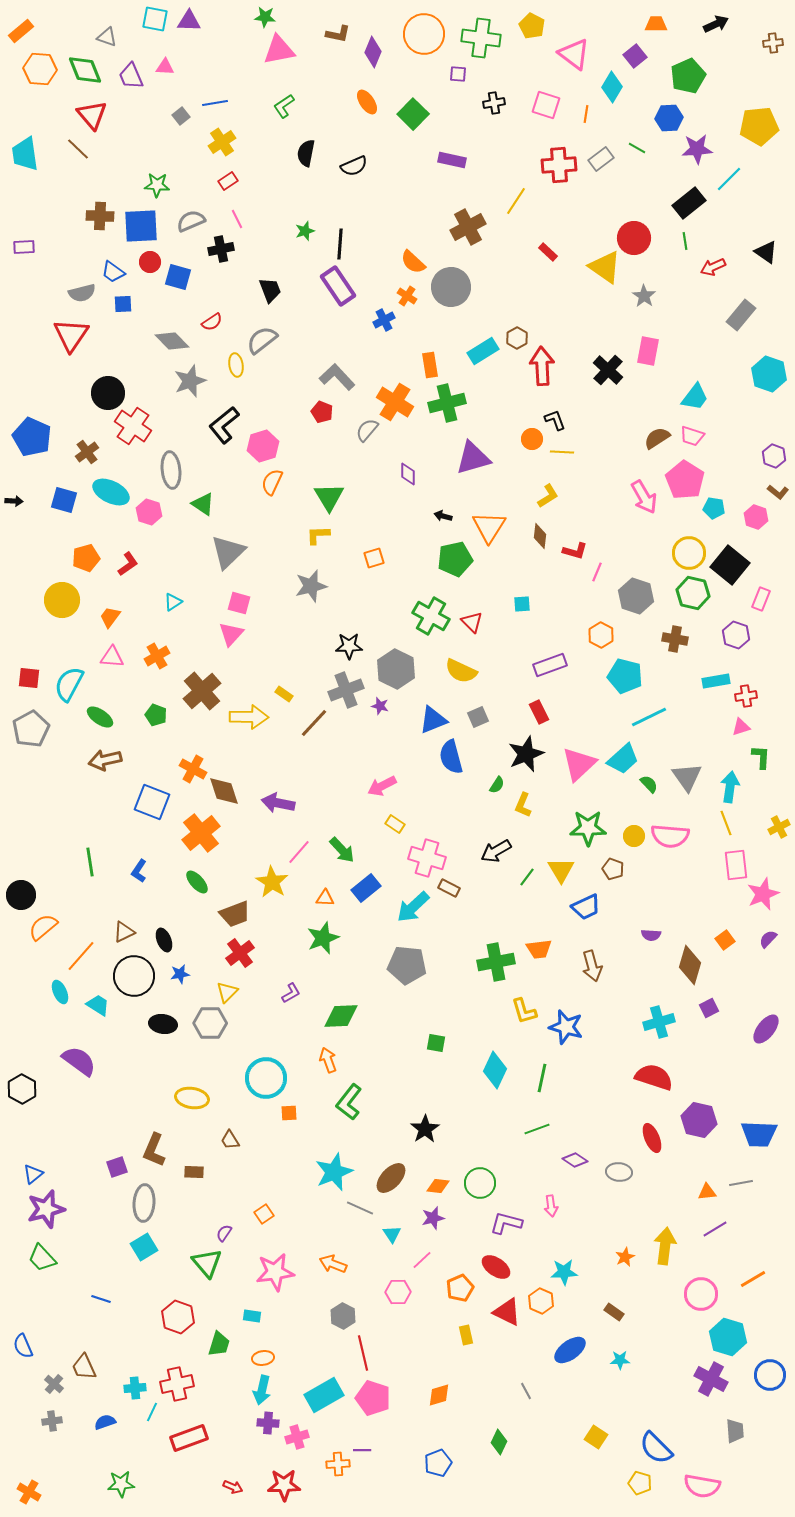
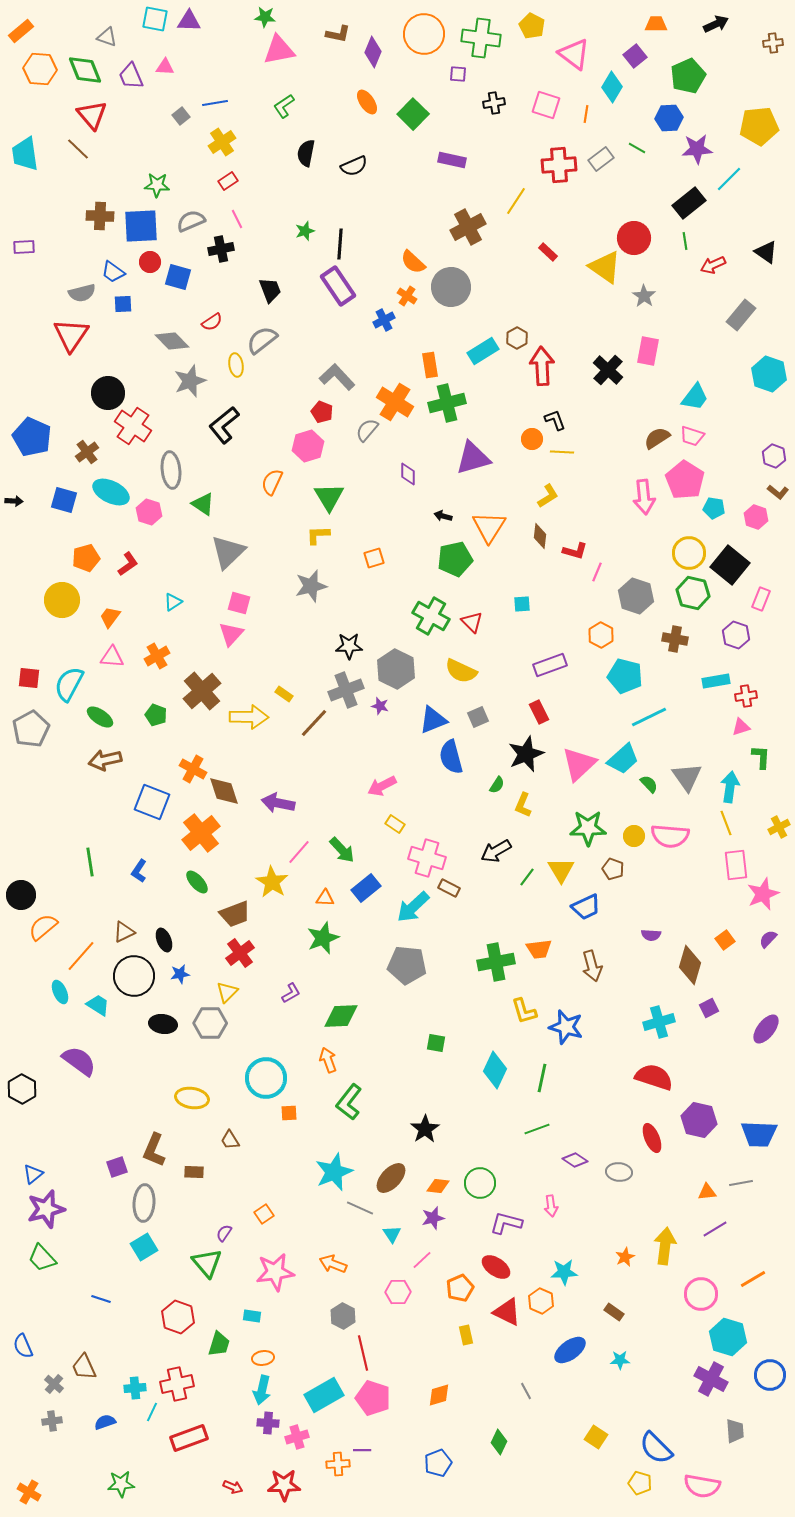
red arrow at (713, 267): moved 2 px up
pink hexagon at (263, 446): moved 45 px right
pink arrow at (644, 497): rotated 24 degrees clockwise
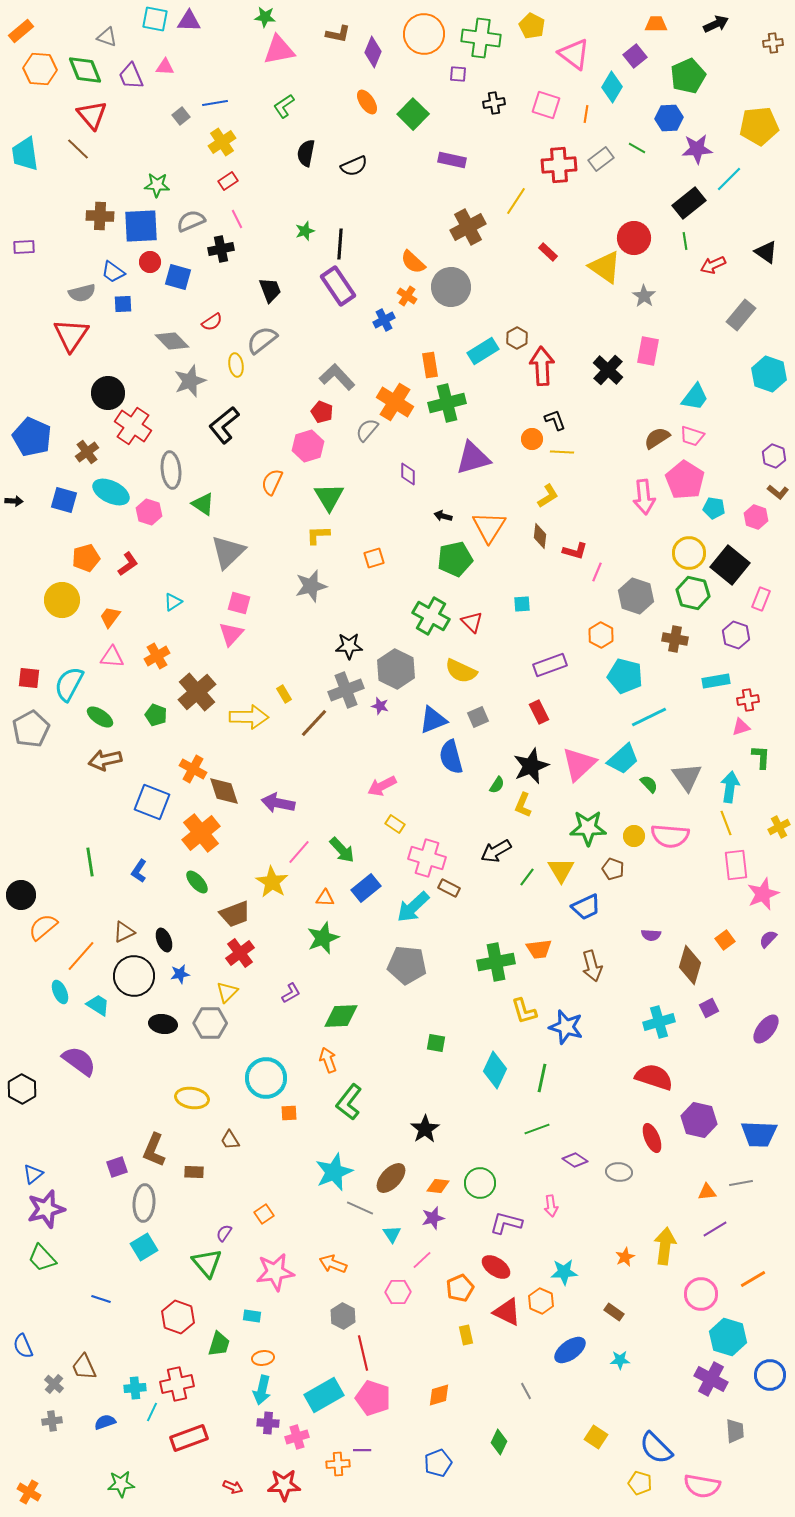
brown cross at (202, 691): moved 5 px left, 1 px down
yellow rectangle at (284, 694): rotated 24 degrees clockwise
red cross at (746, 696): moved 2 px right, 4 px down
black star at (526, 754): moved 5 px right, 12 px down
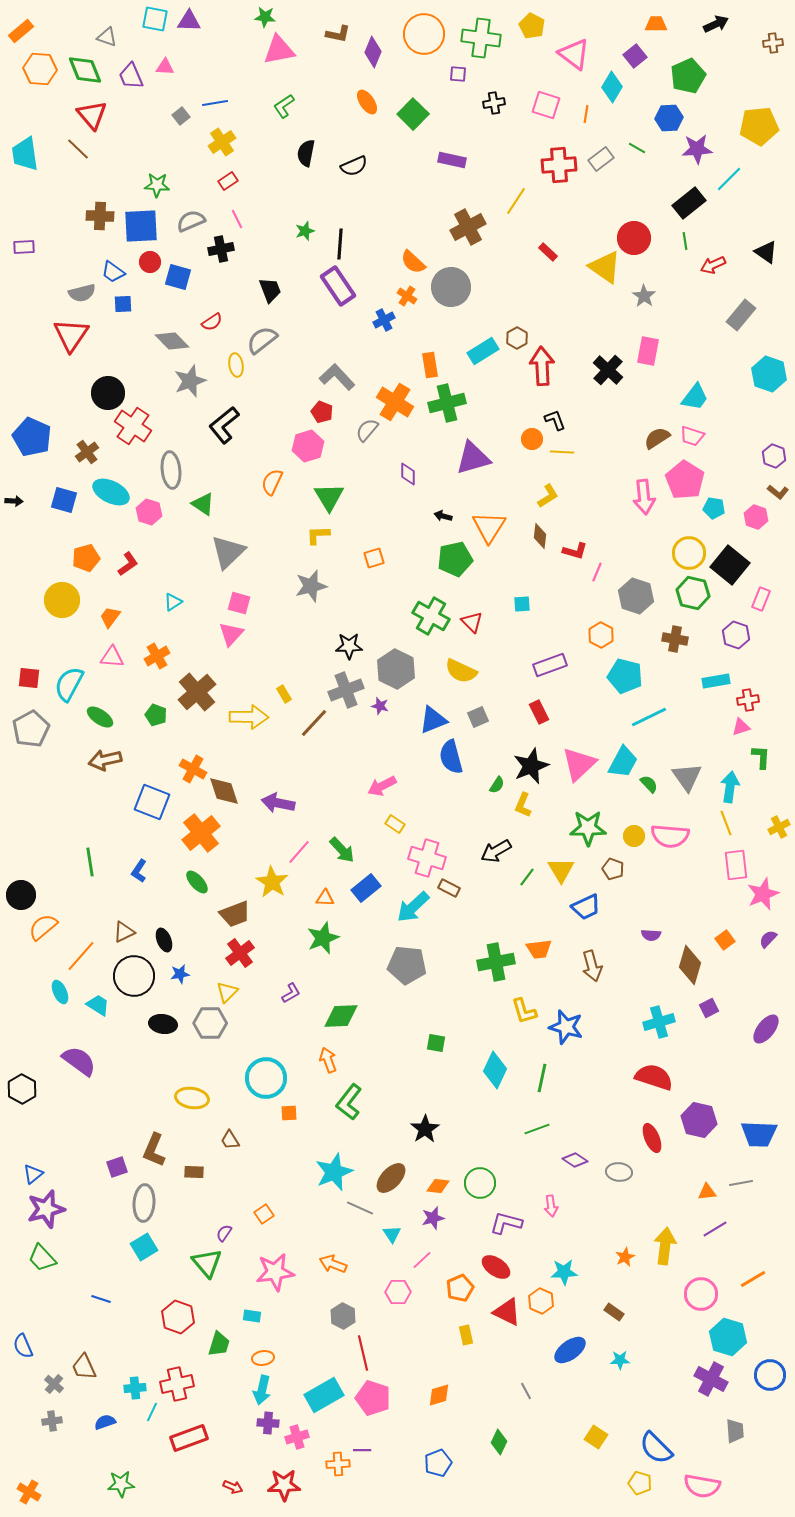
cyan trapezoid at (623, 759): moved 3 px down; rotated 20 degrees counterclockwise
